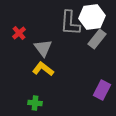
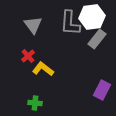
red cross: moved 9 px right, 23 px down
gray triangle: moved 10 px left, 23 px up
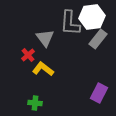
gray triangle: moved 12 px right, 13 px down
gray rectangle: moved 1 px right
red cross: moved 1 px up
purple rectangle: moved 3 px left, 3 px down
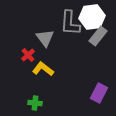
gray rectangle: moved 3 px up
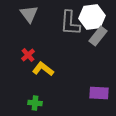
gray triangle: moved 16 px left, 24 px up
purple rectangle: rotated 66 degrees clockwise
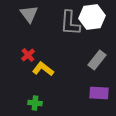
gray rectangle: moved 1 px left, 24 px down
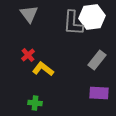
gray L-shape: moved 3 px right
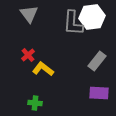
gray rectangle: moved 1 px down
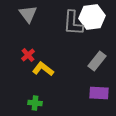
gray triangle: moved 1 px left
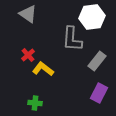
gray triangle: rotated 18 degrees counterclockwise
gray L-shape: moved 1 px left, 16 px down
purple rectangle: rotated 66 degrees counterclockwise
